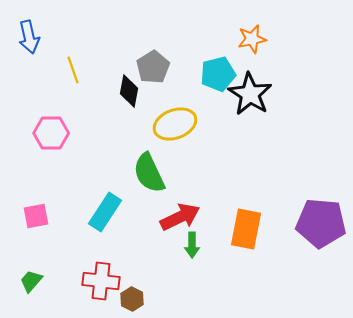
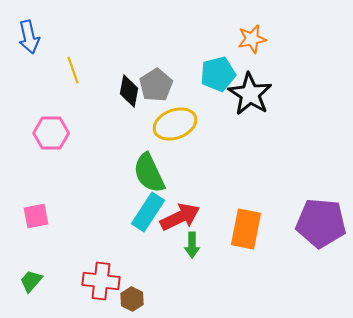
gray pentagon: moved 3 px right, 18 px down
cyan rectangle: moved 43 px right
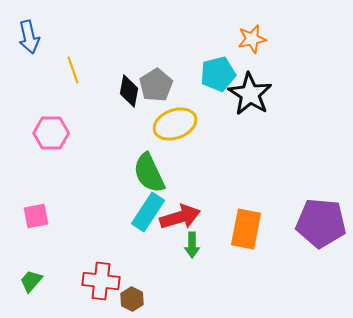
red arrow: rotated 9 degrees clockwise
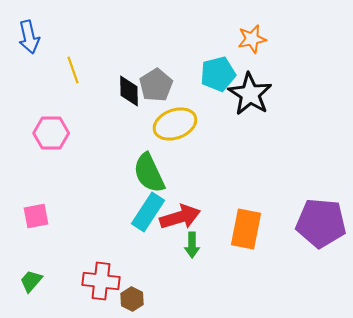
black diamond: rotated 12 degrees counterclockwise
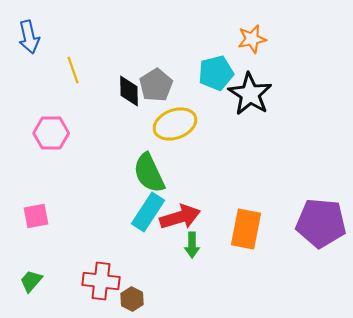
cyan pentagon: moved 2 px left, 1 px up
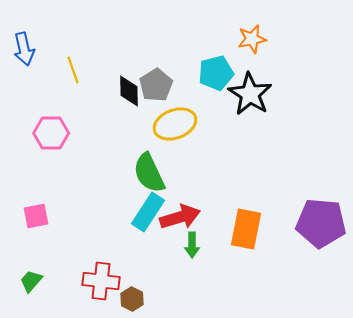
blue arrow: moved 5 px left, 12 px down
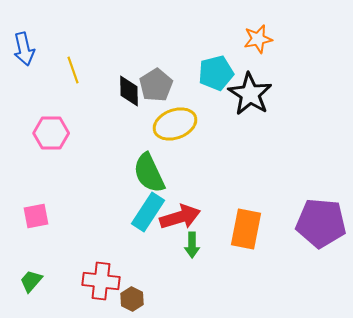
orange star: moved 6 px right
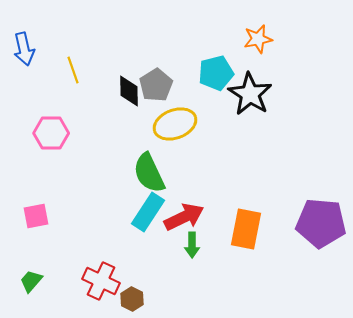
red arrow: moved 4 px right; rotated 9 degrees counterclockwise
red cross: rotated 18 degrees clockwise
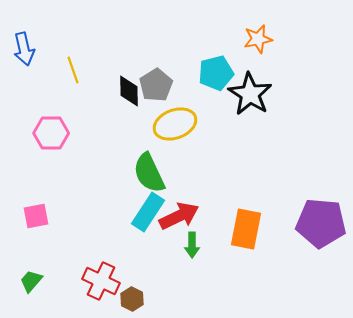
red arrow: moved 5 px left, 1 px up
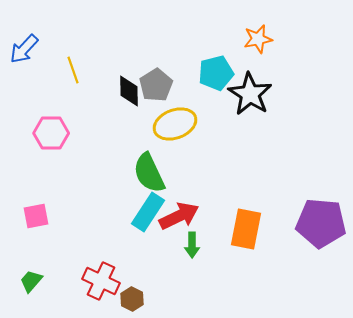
blue arrow: rotated 56 degrees clockwise
